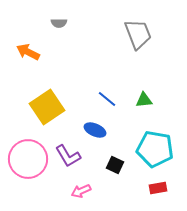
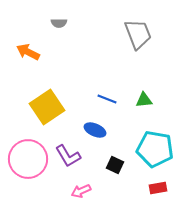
blue line: rotated 18 degrees counterclockwise
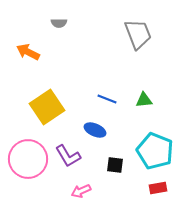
cyan pentagon: moved 2 px down; rotated 12 degrees clockwise
black square: rotated 18 degrees counterclockwise
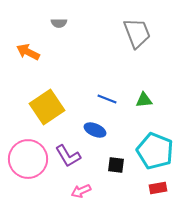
gray trapezoid: moved 1 px left, 1 px up
black square: moved 1 px right
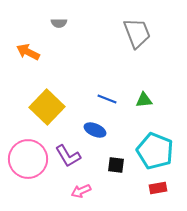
yellow square: rotated 12 degrees counterclockwise
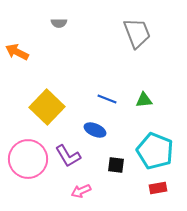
orange arrow: moved 11 px left
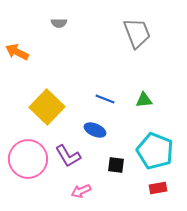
blue line: moved 2 px left
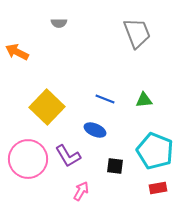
black square: moved 1 px left, 1 px down
pink arrow: rotated 144 degrees clockwise
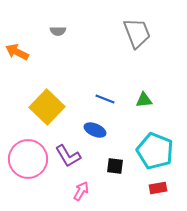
gray semicircle: moved 1 px left, 8 px down
